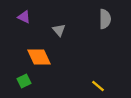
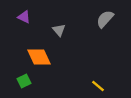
gray semicircle: rotated 138 degrees counterclockwise
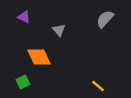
green square: moved 1 px left, 1 px down
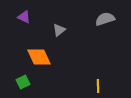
gray semicircle: rotated 30 degrees clockwise
gray triangle: rotated 32 degrees clockwise
yellow line: rotated 48 degrees clockwise
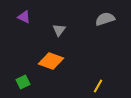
gray triangle: rotated 16 degrees counterclockwise
orange diamond: moved 12 px right, 4 px down; rotated 45 degrees counterclockwise
yellow line: rotated 32 degrees clockwise
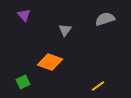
purple triangle: moved 2 px up; rotated 24 degrees clockwise
gray triangle: moved 6 px right
orange diamond: moved 1 px left, 1 px down
yellow line: rotated 24 degrees clockwise
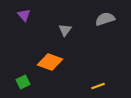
yellow line: rotated 16 degrees clockwise
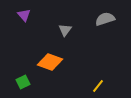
yellow line: rotated 32 degrees counterclockwise
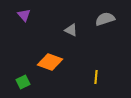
gray triangle: moved 6 px right; rotated 40 degrees counterclockwise
yellow line: moved 2 px left, 9 px up; rotated 32 degrees counterclockwise
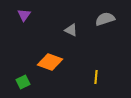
purple triangle: rotated 16 degrees clockwise
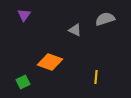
gray triangle: moved 4 px right
